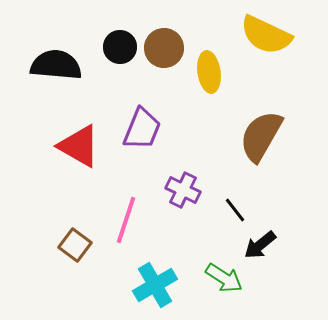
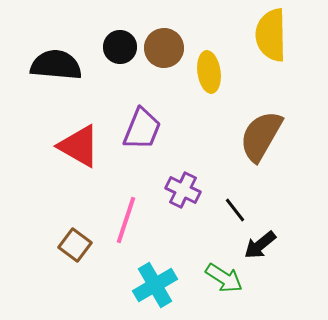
yellow semicircle: moved 5 px right; rotated 64 degrees clockwise
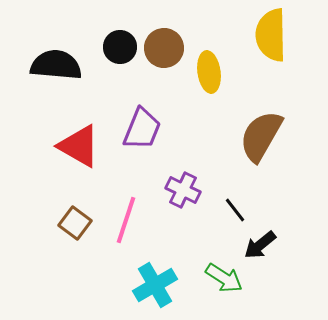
brown square: moved 22 px up
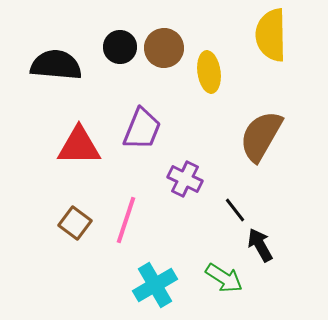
red triangle: rotated 30 degrees counterclockwise
purple cross: moved 2 px right, 11 px up
black arrow: rotated 100 degrees clockwise
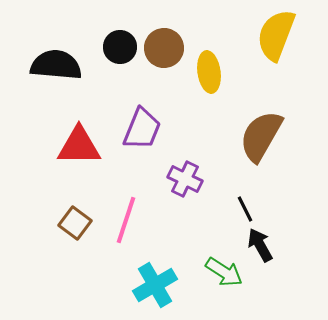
yellow semicircle: moved 5 px right; rotated 22 degrees clockwise
black line: moved 10 px right, 1 px up; rotated 12 degrees clockwise
green arrow: moved 6 px up
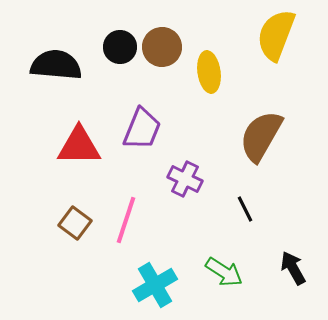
brown circle: moved 2 px left, 1 px up
black arrow: moved 33 px right, 23 px down
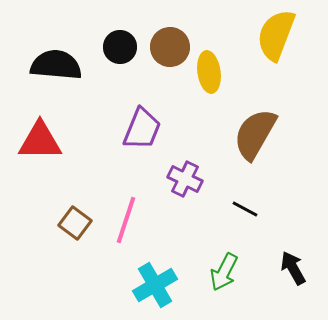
brown circle: moved 8 px right
brown semicircle: moved 6 px left, 2 px up
red triangle: moved 39 px left, 5 px up
black line: rotated 36 degrees counterclockwise
green arrow: rotated 84 degrees clockwise
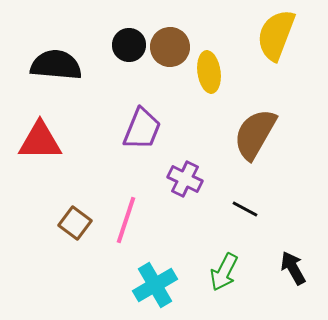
black circle: moved 9 px right, 2 px up
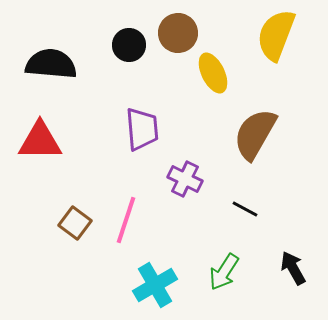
brown circle: moved 8 px right, 14 px up
black semicircle: moved 5 px left, 1 px up
yellow ellipse: moved 4 px right, 1 px down; rotated 18 degrees counterclockwise
purple trapezoid: rotated 27 degrees counterclockwise
green arrow: rotated 6 degrees clockwise
